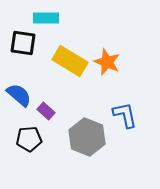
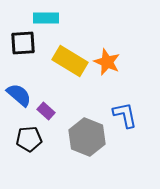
black square: rotated 12 degrees counterclockwise
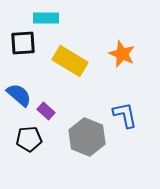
orange star: moved 15 px right, 8 px up
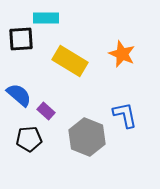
black square: moved 2 px left, 4 px up
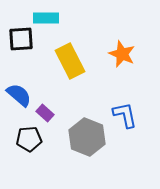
yellow rectangle: rotated 32 degrees clockwise
purple rectangle: moved 1 px left, 2 px down
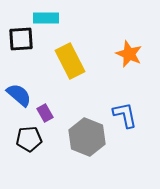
orange star: moved 7 px right
purple rectangle: rotated 18 degrees clockwise
